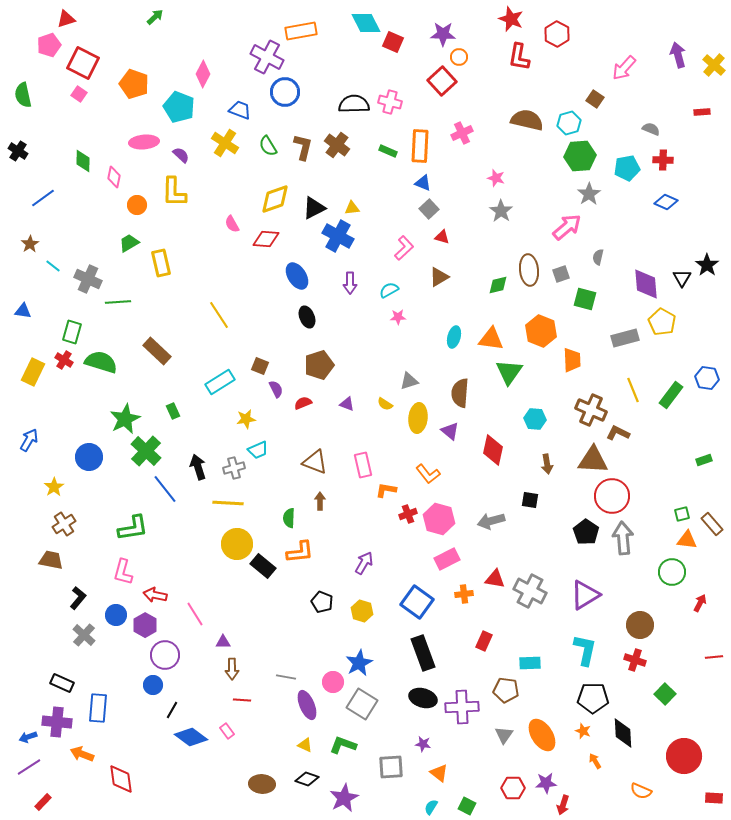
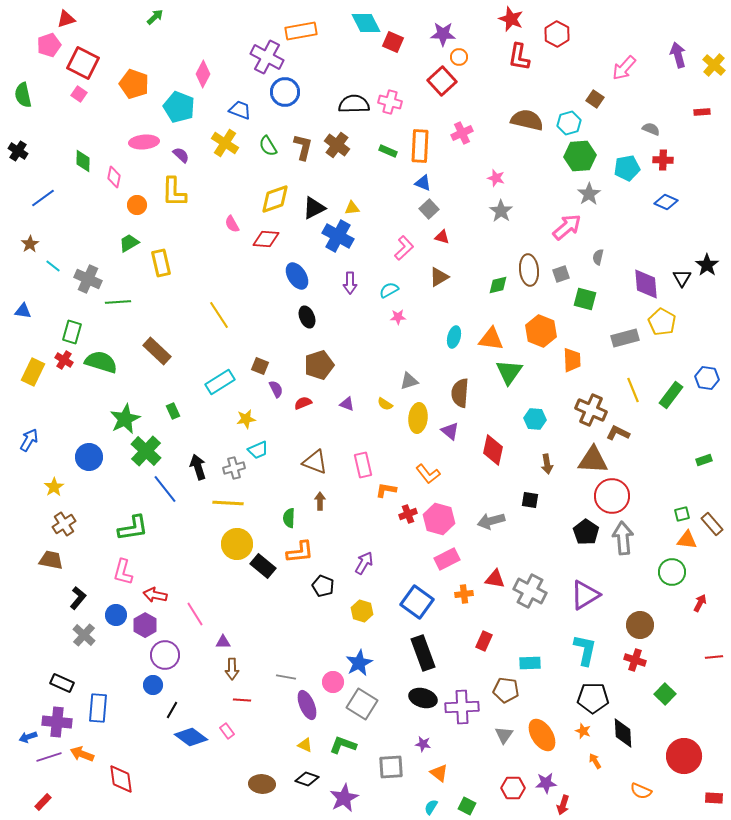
black pentagon at (322, 602): moved 1 px right, 16 px up
purple line at (29, 767): moved 20 px right, 10 px up; rotated 15 degrees clockwise
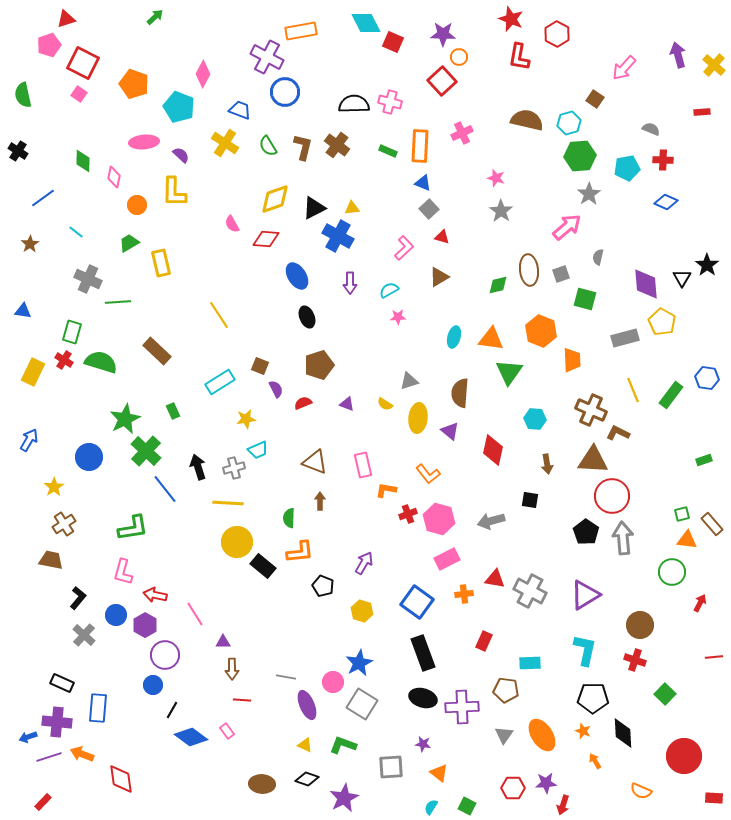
cyan line at (53, 266): moved 23 px right, 34 px up
yellow circle at (237, 544): moved 2 px up
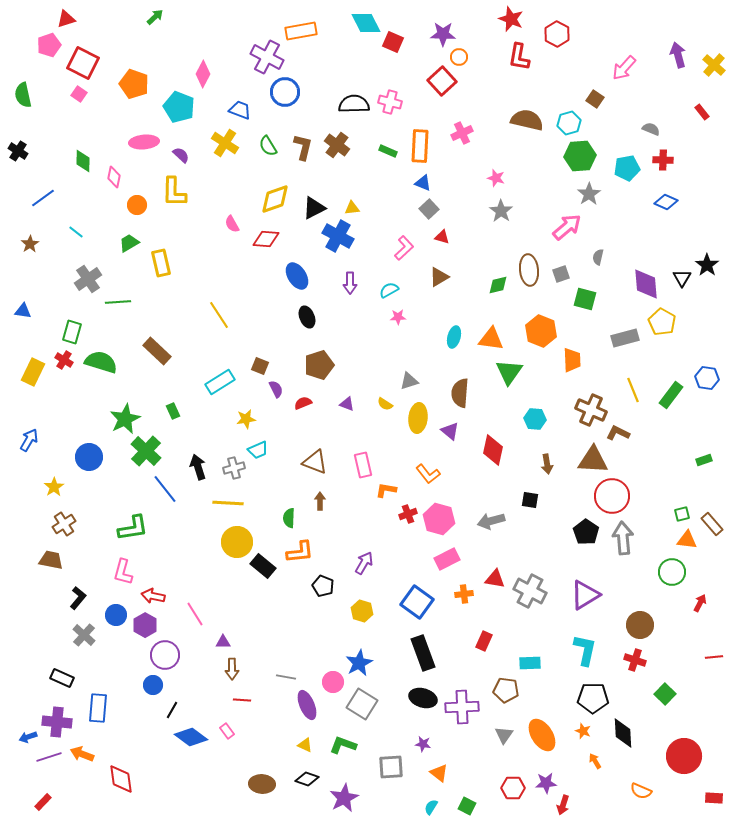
red rectangle at (702, 112): rotated 56 degrees clockwise
gray cross at (88, 279): rotated 32 degrees clockwise
red arrow at (155, 595): moved 2 px left, 1 px down
black rectangle at (62, 683): moved 5 px up
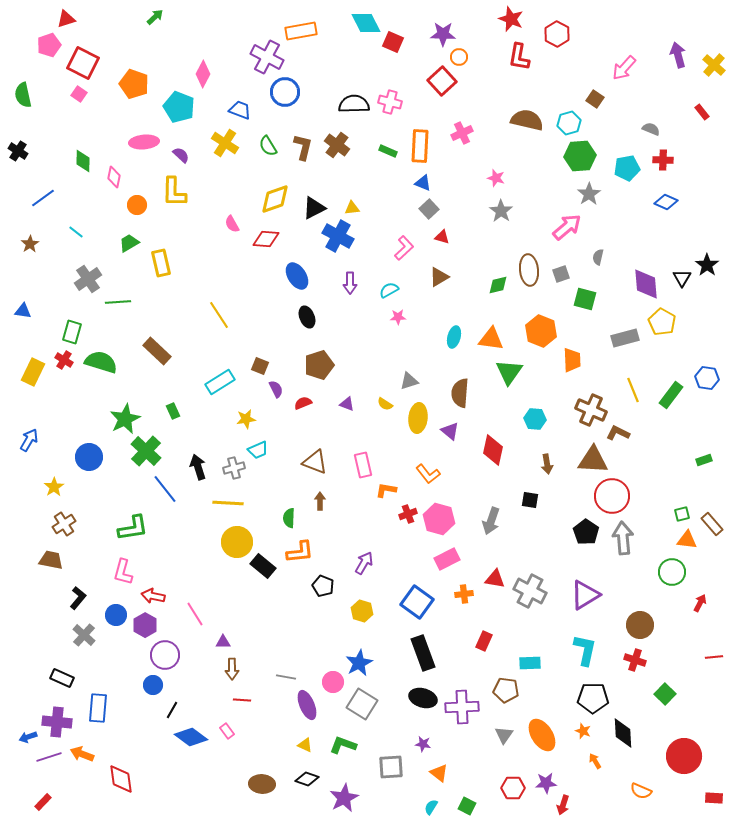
gray arrow at (491, 521): rotated 56 degrees counterclockwise
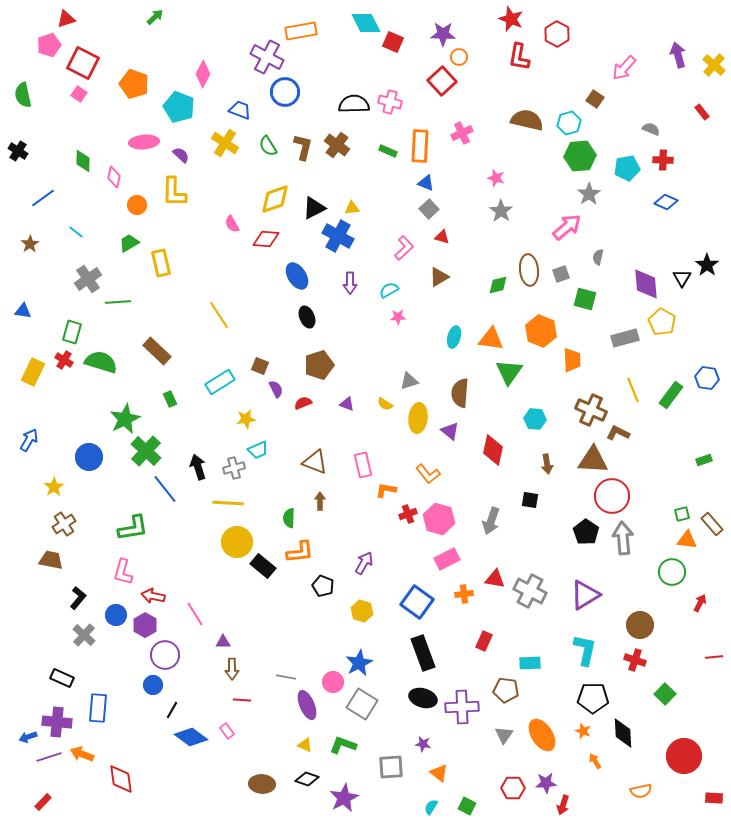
blue triangle at (423, 183): moved 3 px right
green rectangle at (173, 411): moved 3 px left, 12 px up
orange semicircle at (641, 791): rotated 35 degrees counterclockwise
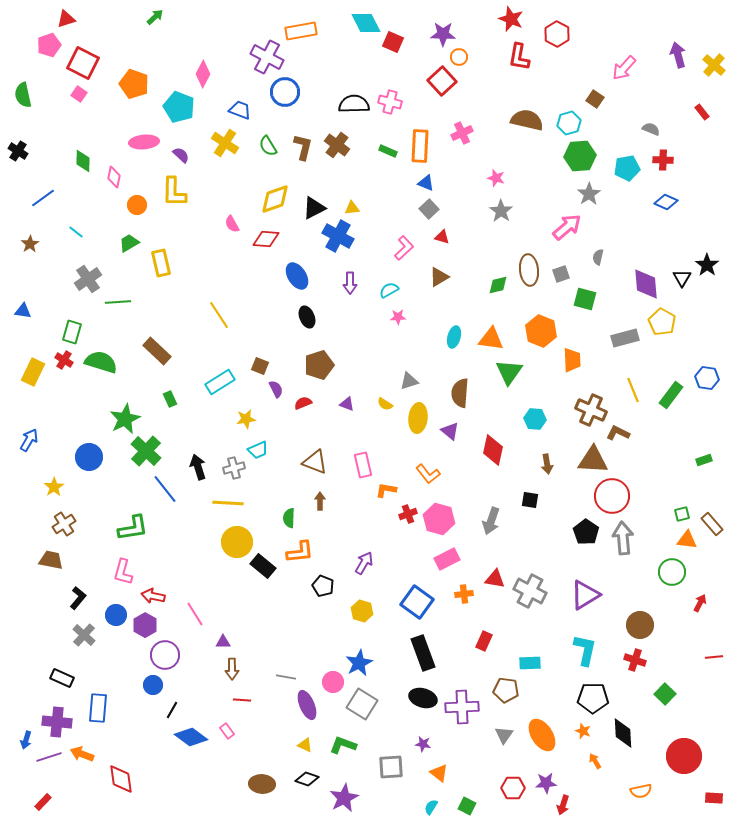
blue arrow at (28, 737): moved 2 px left, 3 px down; rotated 54 degrees counterclockwise
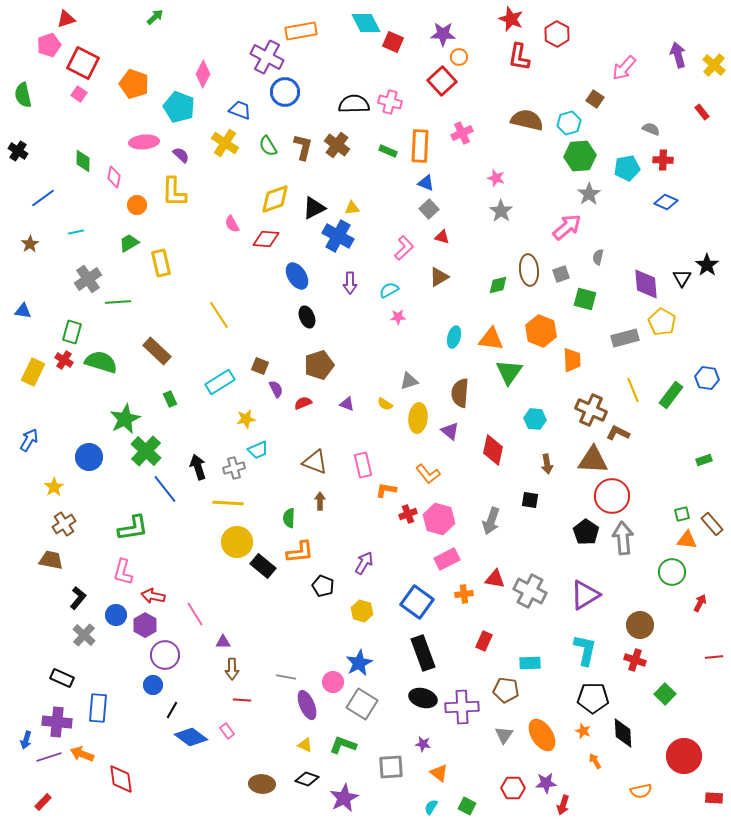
cyan line at (76, 232): rotated 49 degrees counterclockwise
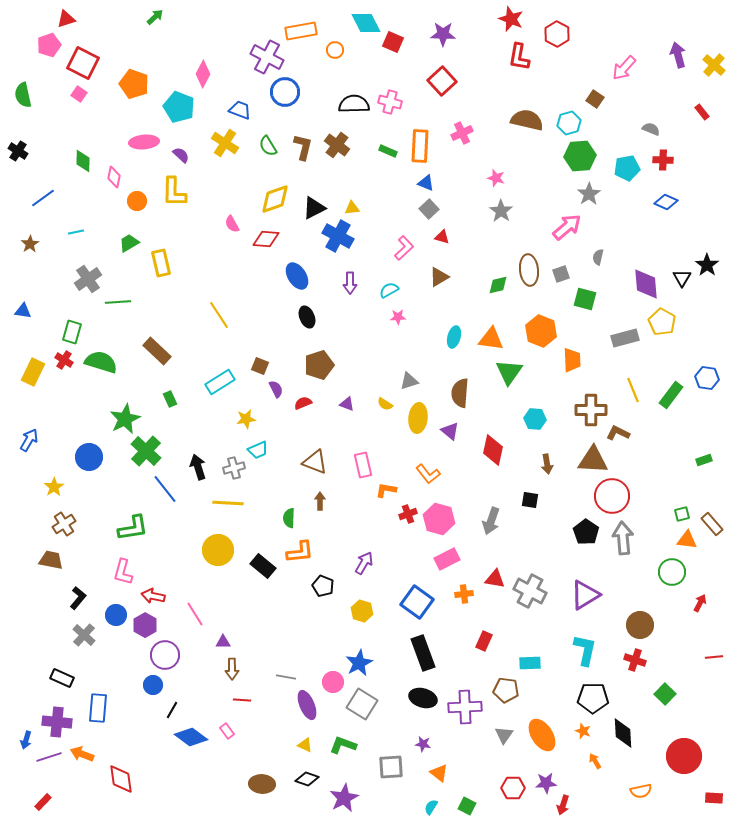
orange circle at (459, 57): moved 124 px left, 7 px up
orange circle at (137, 205): moved 4 px up
brown cross at (591, 410): rotated 24 degrees counterclockwise
yellow circle at (237, 542): moved 19 px left, 8 px down
purple cross at (462, 707): moved 3 px right
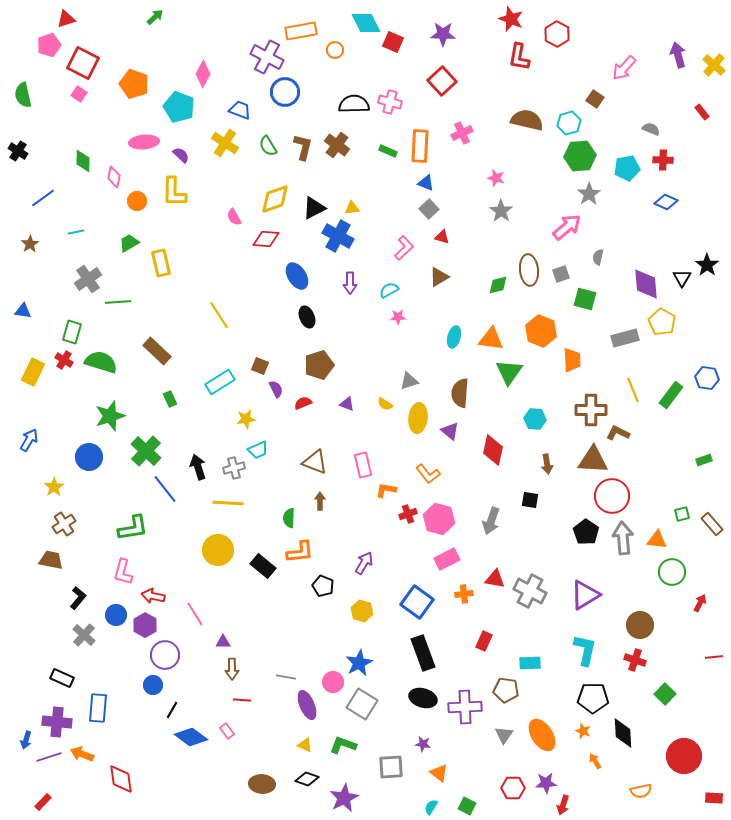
pink semicircle at (232, 224): moved 2 px right, 7 px up
green star at (125, 419): moved 15 px left, 3 px up; rotated 8 degrees clockwise
orange triangle at (687, 540): moved 30 px left
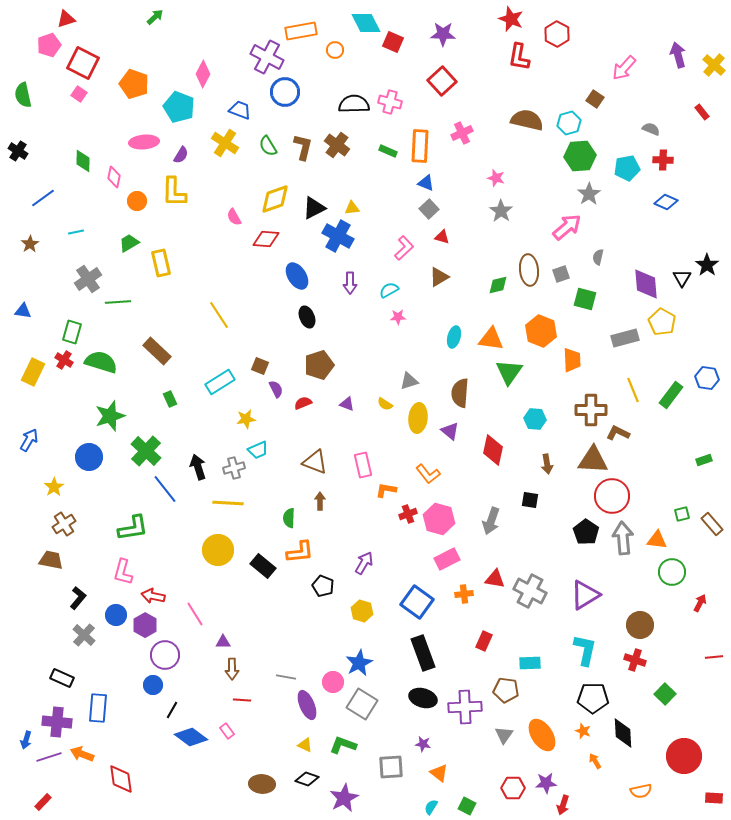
purple semicircle at (181, 155): rotated 78 degrees clockwise
